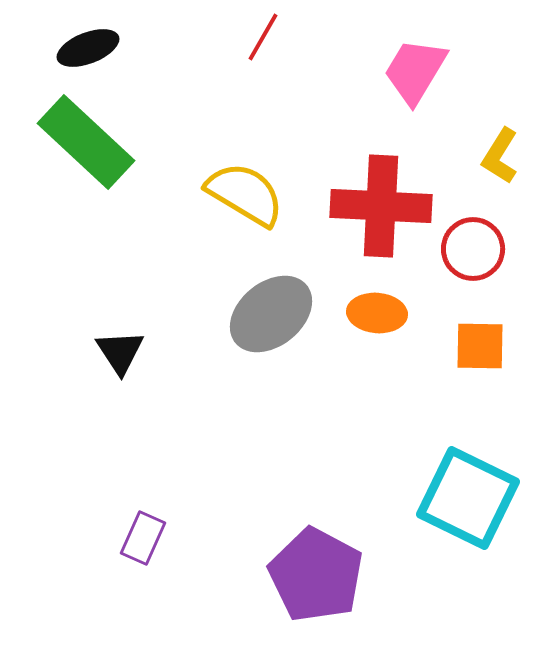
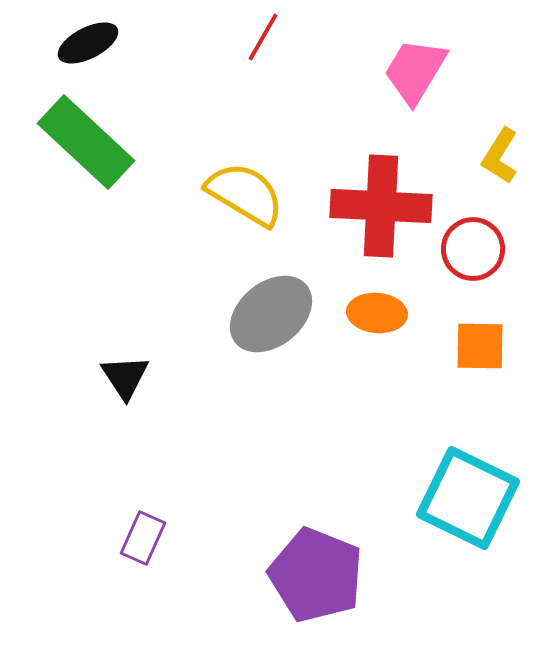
black ellipse: moved 5 px up; rotated 6 degrees counterclockwise
black triangle: moved 5 px right, 25 px down
purple pentagon: rotated 6 degrees counterclockwise
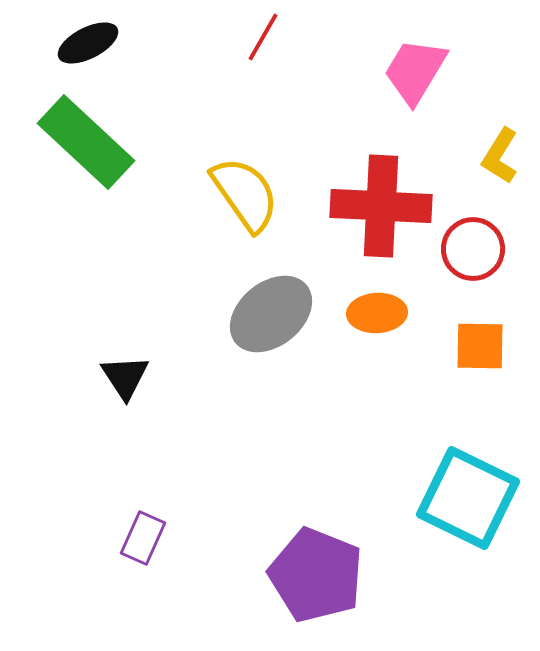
yellow semicircle: rotated 24 degrees clockwise
orange ellipse: rotated 8 degrees counterclockwise
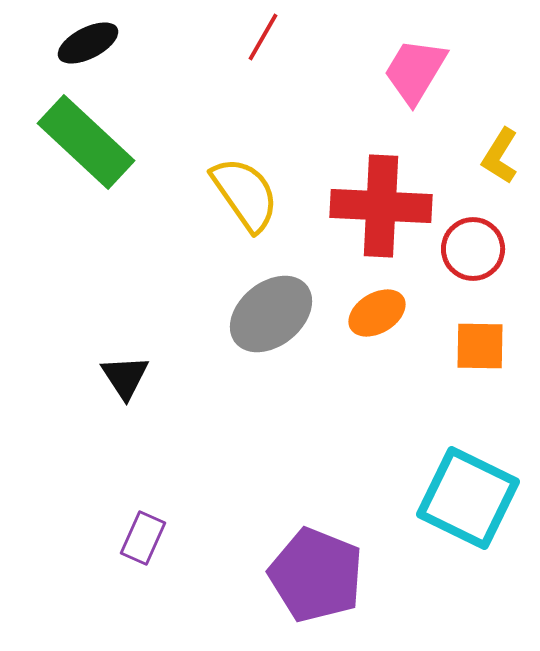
orange ellipse: rotated 28 degrees counterclockwise
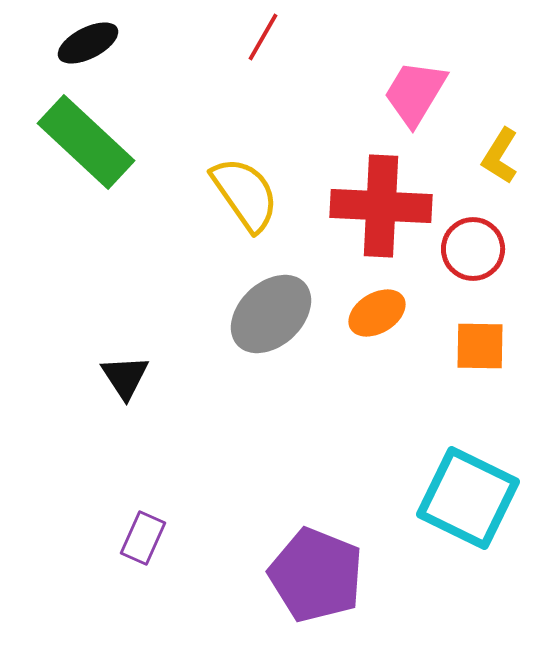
pink trapezoid: moved 22 px down
gray ellipse: rotated 4 degrees counterclockwise
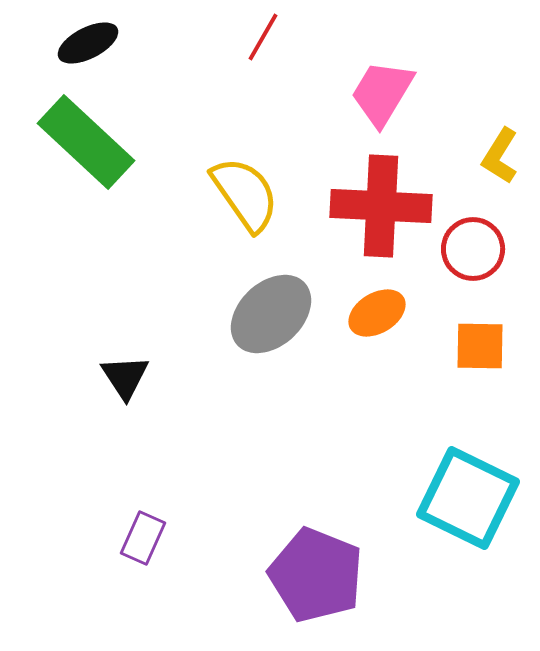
pink trapezoid: moved 33 px left
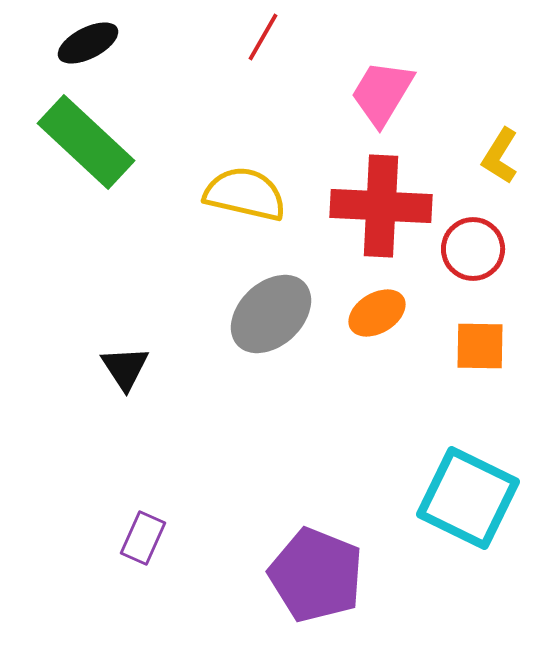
yellow semicircle: rotated 42 degrees counterclockwise
black triangle: moved 9 px up
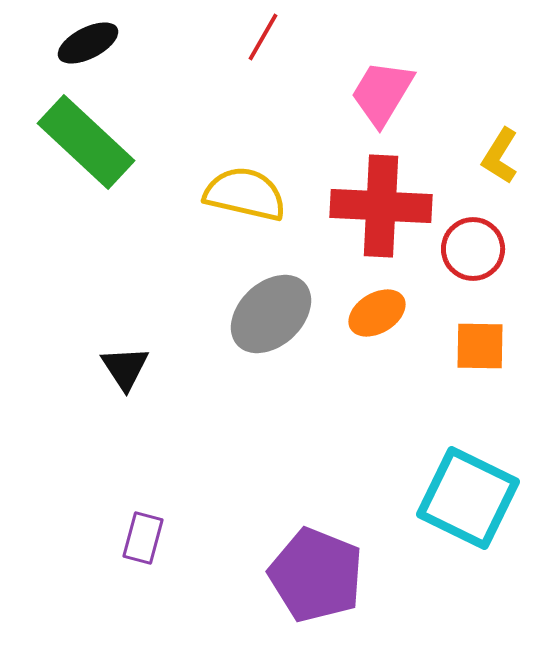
purple rectangle: rotated 9 degrees counterclockwise
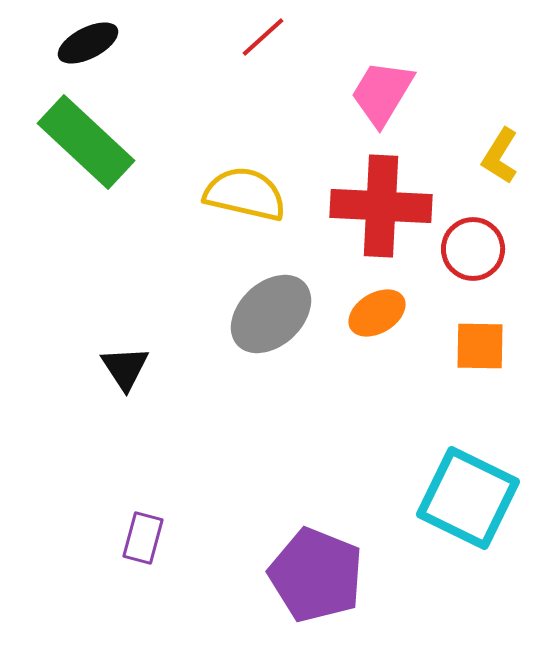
red line: rotated 18 degrees clockwise
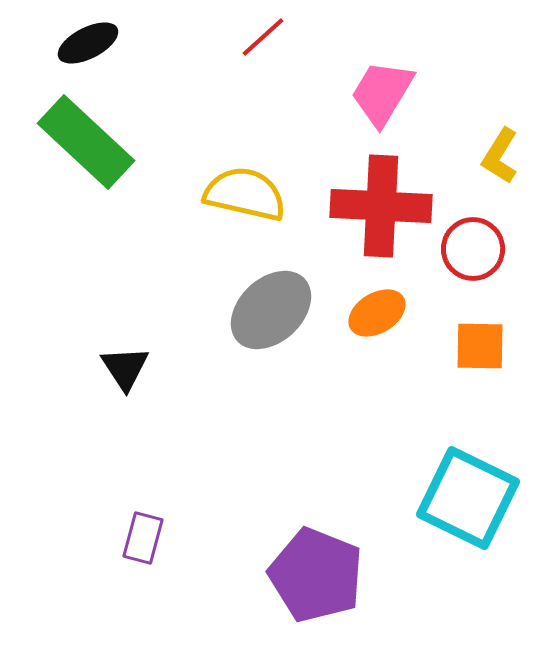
gray ellipse: moved 4 px up
